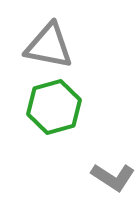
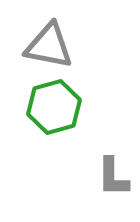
gray L-shape: rotated 57 degrees clockwise
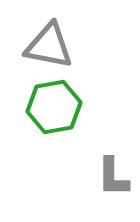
green hexagon: rotated 6 degrees clockwise
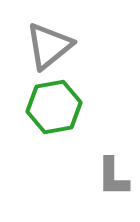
gray triangle: rotated 50 degrees counterclockwise
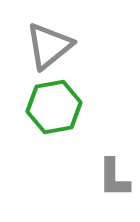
gray L-shape: moved 1 px right, 1 px down
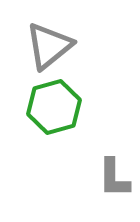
green hexagon: rotated 6 degrees counterclockwise
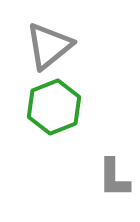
green hexagon: rotated 6 degrees counterclockwise
